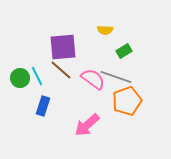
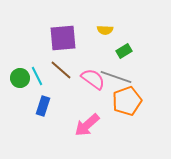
purple square: moved 9 px up
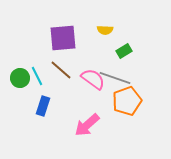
gray line: moved 1 px left, 1 px down
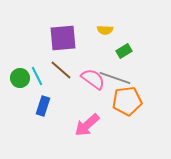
orange pentagon: rotated 12 degrees clockwise
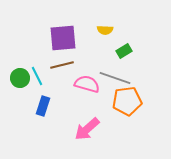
brown line: moved 1 px right, 5 px up; rotated 55 degrees counterclockwise
pink semicircle: moved 6 px left, 5 px down; rotated 20 degrees counterclockwise
pink arrow: moved 4 px down
